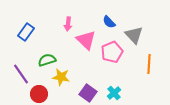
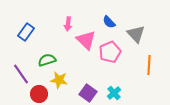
gray triangle: moved 2 px right, 1 px up
pink pentagon: moved 2 px left
orange line: moved 1 px down
yellow star: moved 2 px left, 3 px down
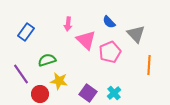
yellow star: moved 1 px down
red circle: moved 1 px right
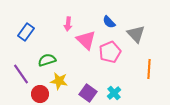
orange line: moved 4 px down
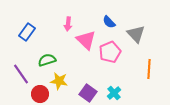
blue rectangle: moved 1 px right
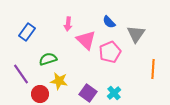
gray triangle: rotated 18 degrees clockwise
green semicircle: moved 1 px right, 1 px up
orange line: moved 4 px right
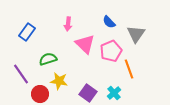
pink triangle: moved 1 px left, 4 px down
pink pentagon: moved 1 px right, 1 px up
orange line: moved 24 px left; rotated 24 degrees counterclockwise
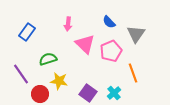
orange line: moved 4 px right, 4 px down
